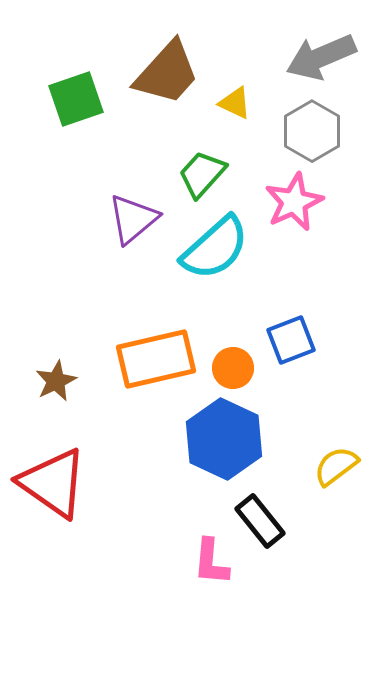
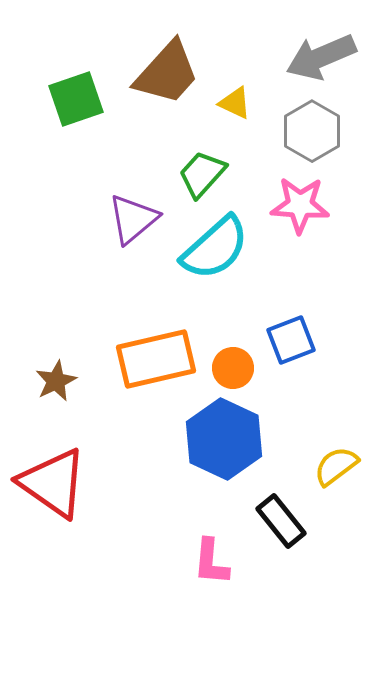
pink star: moved 6 px right, 3 px down; rotated 28 degrees clockwise
black rectangle: moved 21 px right
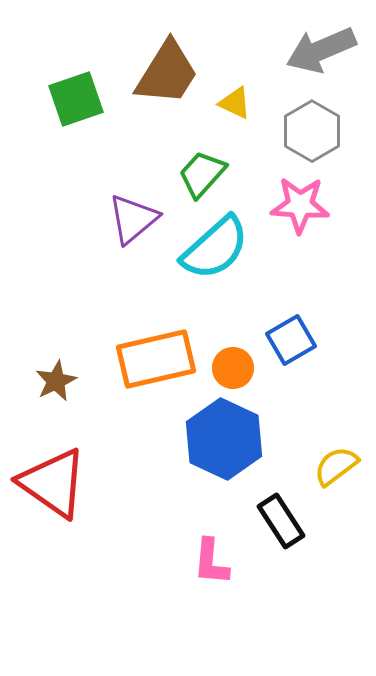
gray arrow: moved 7 px up
brown trapezoid: rotated 10 degrees counterclockwise
blue square: rotated 9 degrees counterclockwise
black rectangle: rotated 6 degrees clockwise
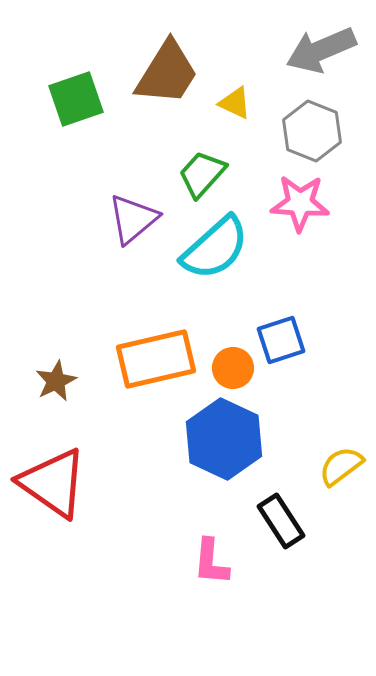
gray hexagon: rotated 8 degrees counterclockwise
pink star: moved 2 px up
blue square: moved 10 px left; rotated 12 degrees clockwise
yellow semicircle: moved 5 px right
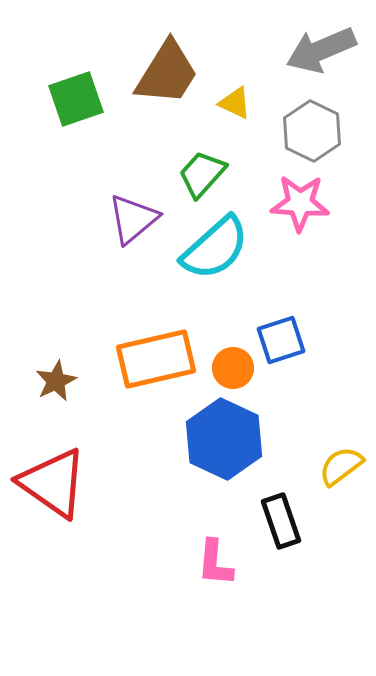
gray hexagon: rotated 4 degrees clockwise
black rectangle: rotated 14 degrees clockwise
pink L-shape: moved 4 px right, 1 px down
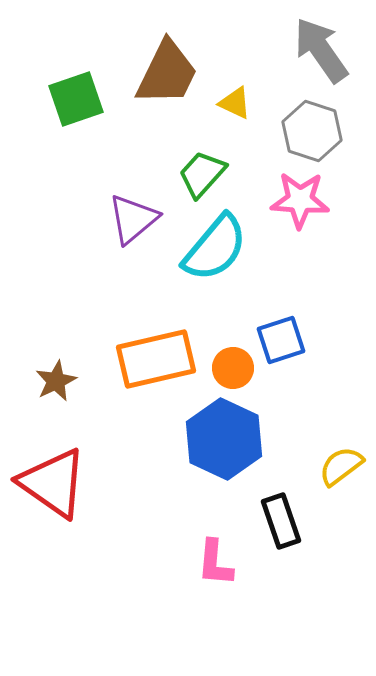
gray arrow: rotated 78 degrees clockwise
brown trapezoid: rotated 6 degrees counterclockwise
gray hexagon: rotated 8 degrees counterclockwise
pink star: moved 3 px up
cyan semicircle: rotated 8 degrees counterclockwise
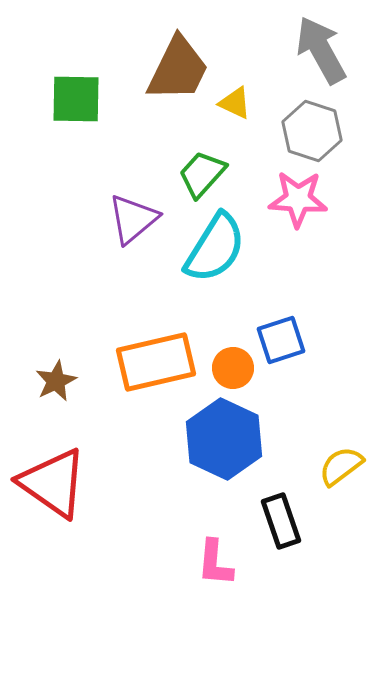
gray arrow: rotated 6 degrees clockwise
brown trapezoid: moved 11 px right, 4 px up
green square: rotated 20 degrees clockwise
pink star: moved 2 px left, 1 px up
cyan semicircle: rotated 8 degrees counterclockwise
orange rectangle: moved 3 px down
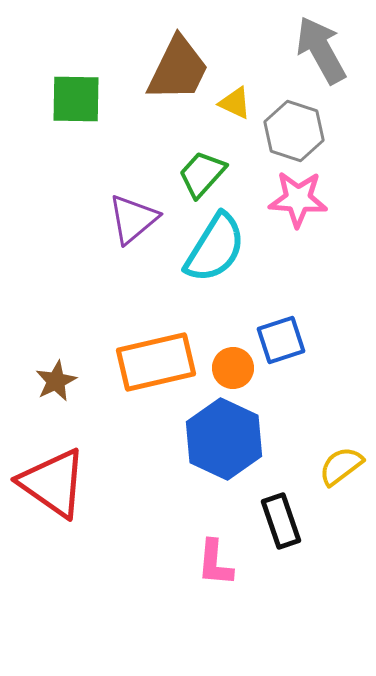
gray hexagon: moved 18 px left
